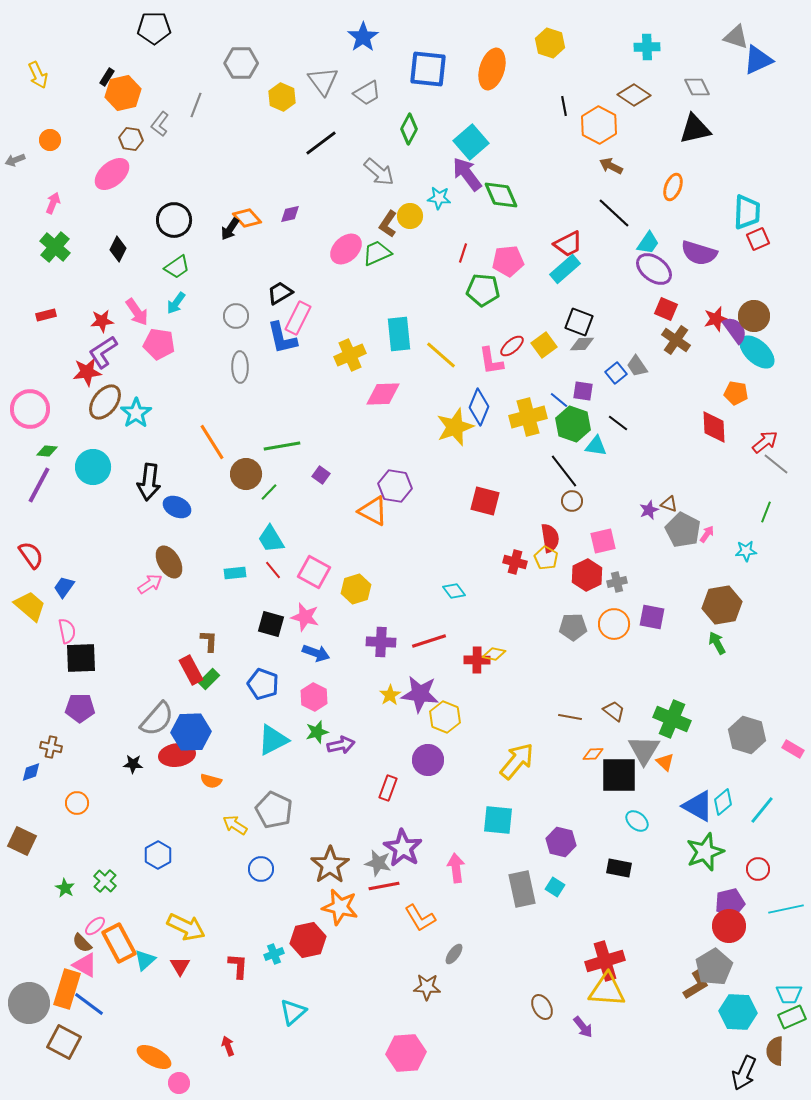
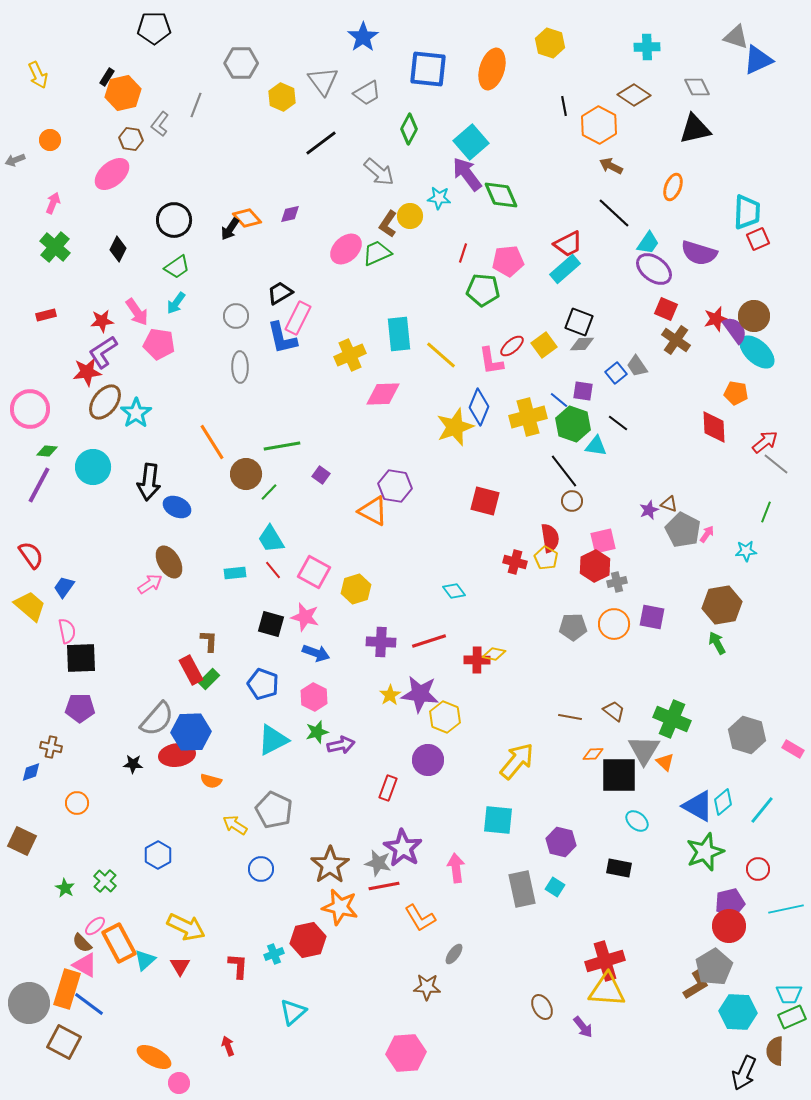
red hexagon at (587, 575): moved 8 px right, 9 px up
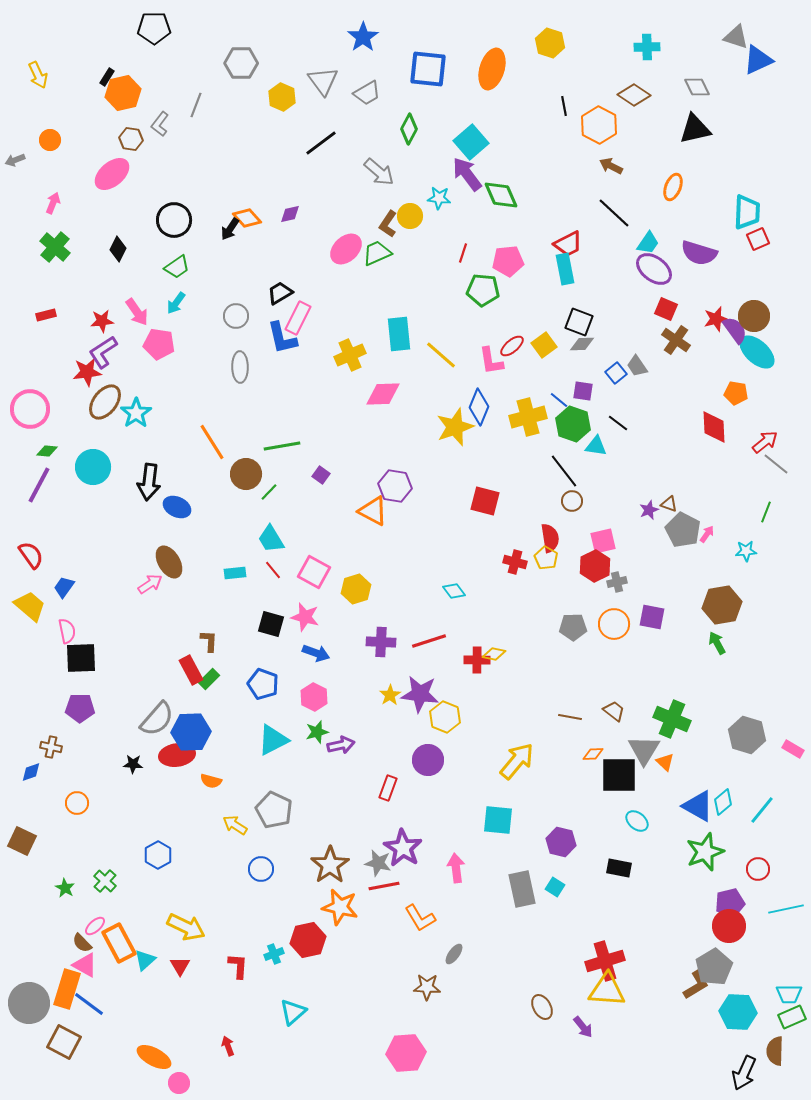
cyan rectangle at (565, 269): rotated 60 degrees counterclockwise
